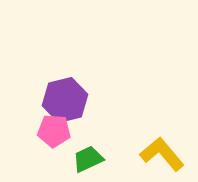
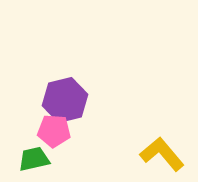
green trapezoid: moved 54 px left; rotated 12 degrees clockwise
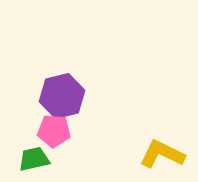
purple hexagon: moved 3 px left, 4 px up
yellow L-shape: rotated 24 degrees counterclockwise
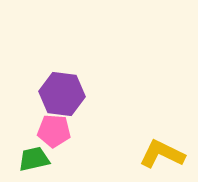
purple hexagon: moved 2 px up; rotated 21 degrees clockwise
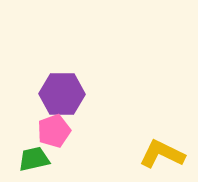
purple hexagon: rotated 6 degrees counterclockwise
pink pentagon: rotated 24 degrees counterclockwise
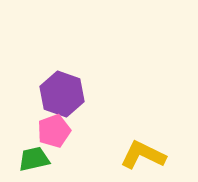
purple hexagon: rotated 18 degrees clockwise
yellow L-shape: moved 19 px left, 1 px down
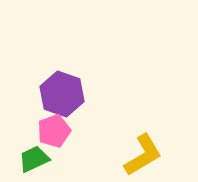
yellow L-shape: rotated 123 degrees clockwise
green trapezoid: rotated 12 degrees counterclockwise
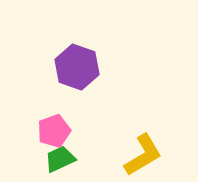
purple hexagon: moved 15 px right, 27 px up
green trapezoid: moved 26 px right
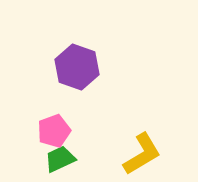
yellow L-shape: moved 1 px left, 1 px up
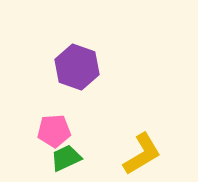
pink pentagon: rotated 16 degrees clockwise
green trapezoid: moved 6 px right, 1 px up
